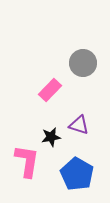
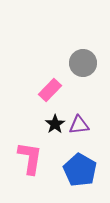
purple triangle: rotated 25 degrees counterclockwise
black star: moved 4 px right, 13 px up; rotated 24 degrees counterclockwise
pink L-shape: moved 3 px right, 3 px up
blue pentagon: moved 3 px right, 4 px up
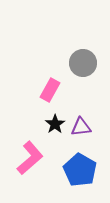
pink rectangle: rotated 15 degrees counterclockwise
purple triangle: moved 2 px right, 2 px down
pink L-shape: rotated 40 degrees clockwise
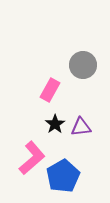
gray circle: moved 2 px down
pink L-shape: moved 2 px right
blue pentagon: moved 17 px left, 6 px down; rotated 12 degrees clockwise
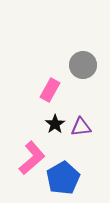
blue pentagon: moved 2 px down
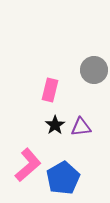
gray circle: moved 11 px right, 5 px down
pink rectangle: rotated 15 degrees counterclockwise
black star: moved 1 px down
pink L-shape: moved 4 px left, 7 px down
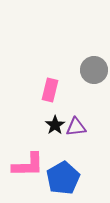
purple triangle: moved 5 px left
pink L-shape: rotated 40 degrees clockwise
